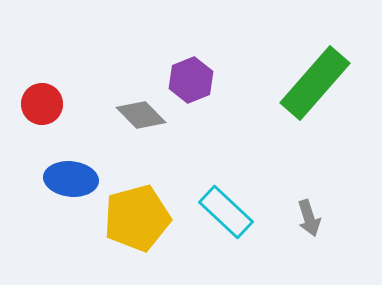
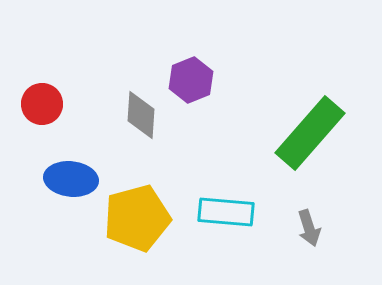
green rectangle: moved 5 px left, 50 px down
gray diamond: rotated 48 degrees clockwise
cyan rectangle: rotated 38 degrees counterclockwise
gray arrow: moved 10 px down
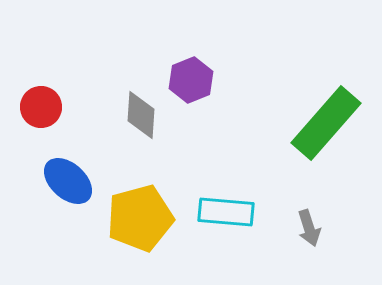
red circle: moved 1 px left, 3 px down
green rectangle: moved 16 px right, 10 px up
blue ellipse: moved 3 px left, 2 px down; rotated 36 degrees clockwise
yellow pentagon: moved 3 px right
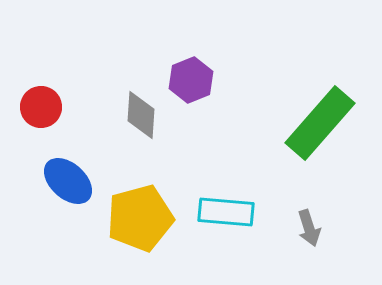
green rectangle: moved 6 px left
